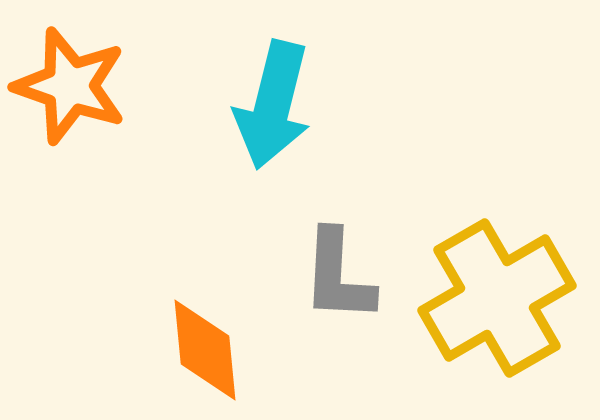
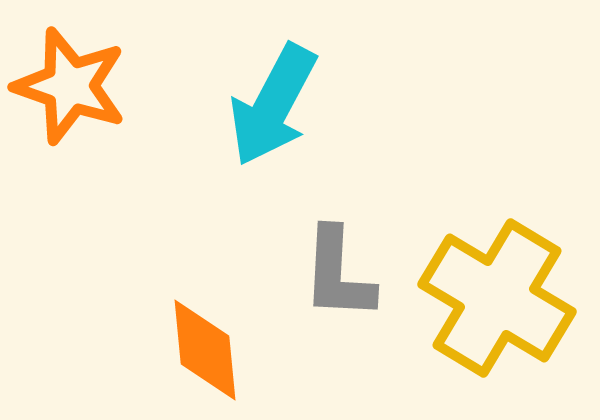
cyan arrow: rotated 14 degrees clockwise
gray L-shape: moved 2 px up
yellow cross: rotated 29 degrees counterclockwise
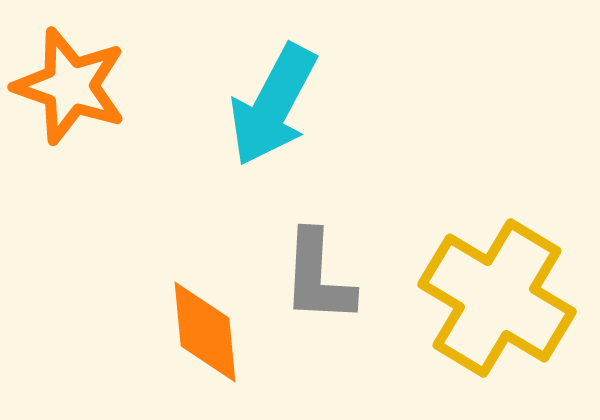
gray L-shape: moved 20 px left, 3 px down
orange diamond: moved 18 px up
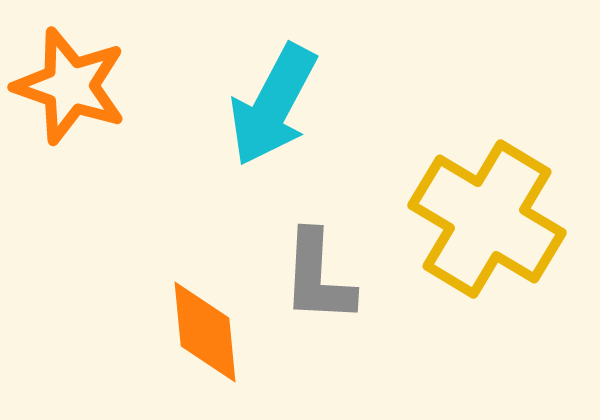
yellow cross: moved 10 px left, 79 px up
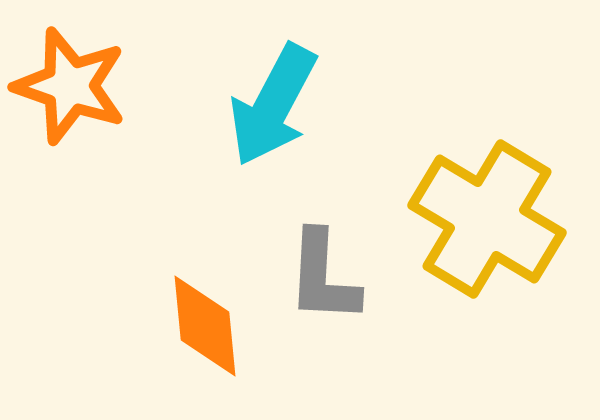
gray L-shape: moved 5 px right
orange diamond: moved 6 px up
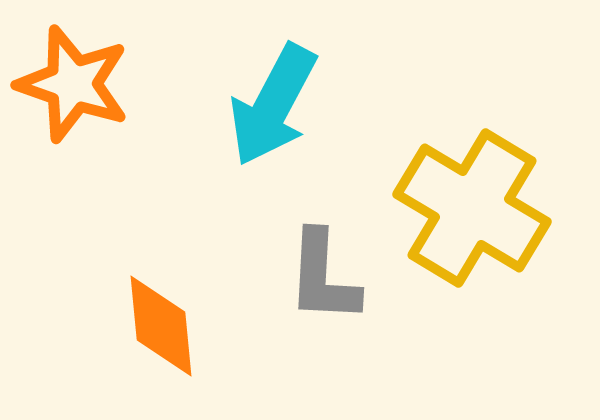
orange star: moved 3 px right, 2 px up
yellow cross: moved 15 px left, 11 px up
orange diamond: moved 44 px left
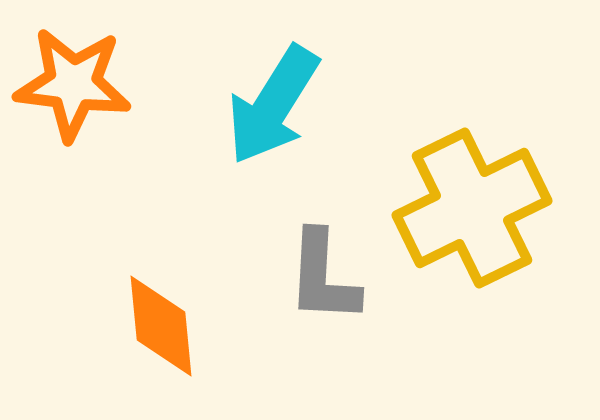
orange star: rotated 12 degrees counterclockwise
cyan arrow: rotated 4 degrees clockwise
yellow cross: rotated 33 degrees clockwise
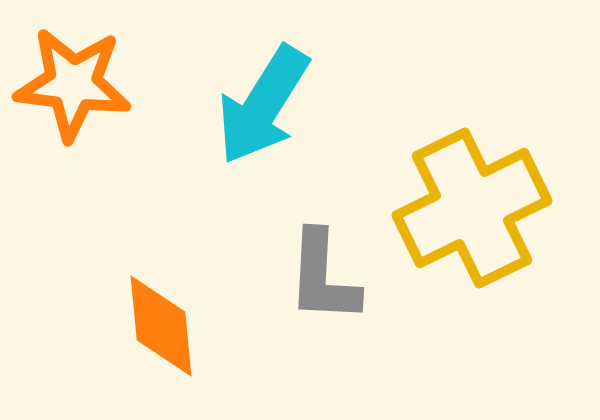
cyan arrow: moved 10 px left
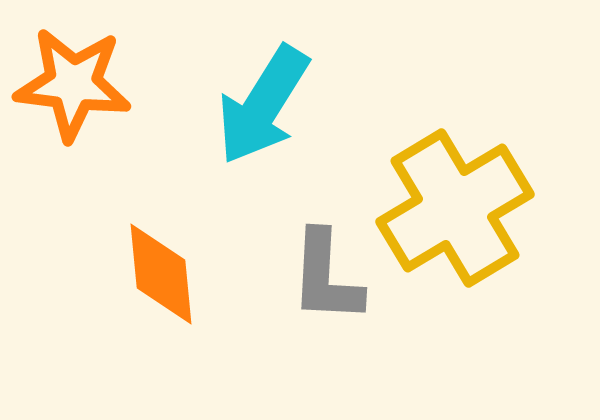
yellow cross: moved 17 px left; rotated 5 degrees counterclockwise
gray L-shape: moved 3 px right
orange diamond: moved 52 px up
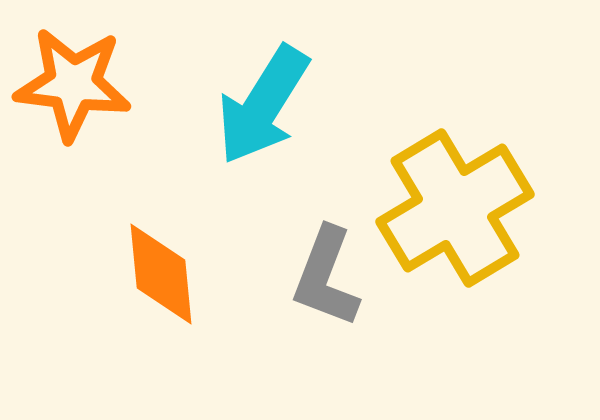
gray L-shape: rotated 18 degrees clockwise
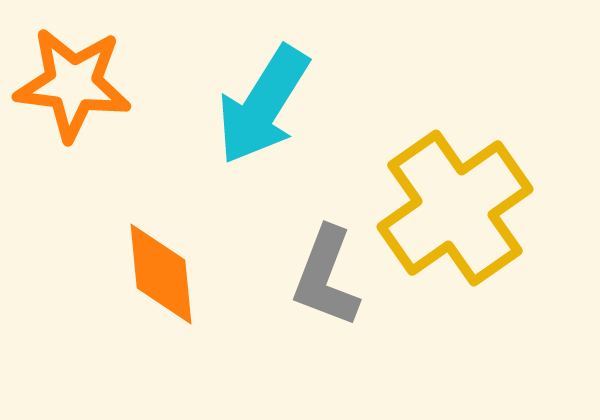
yellow cross: rotated 4 degrees counterclockwise
